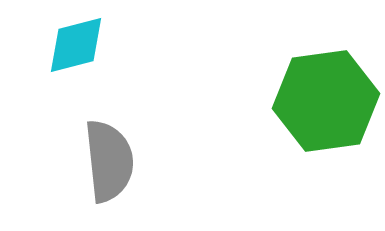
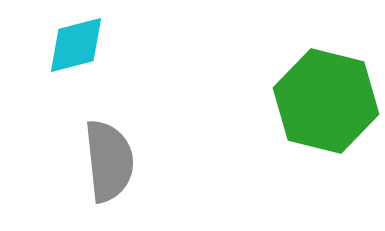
green hexagon: rotated 22 degrees clockwise
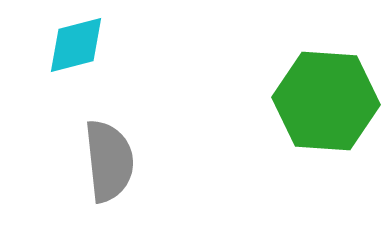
green hexagon: rotated 10 degrees counterclockwise
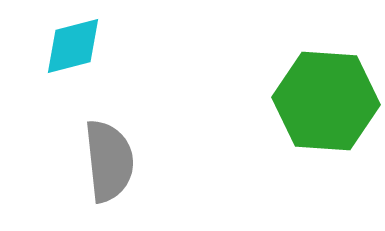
cyan diamond: moved 3 px left, 1 px down
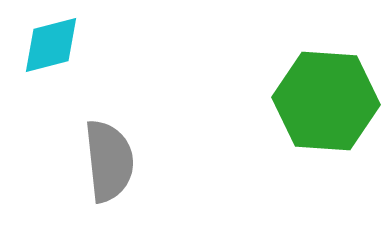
cyan diamond: moved 22 px left, 1 px up
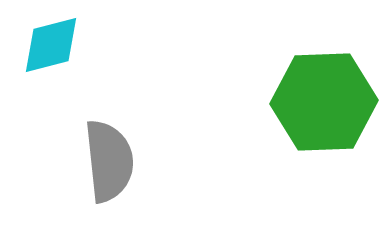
green hexagon: moved 2 px left, 1 px down; rotated 6 degrees counterclockwise
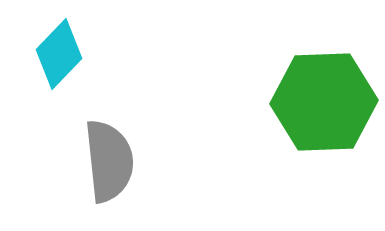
cyan diamond: moved 8 px right, 9 px down; rotated 32 degrees counterclockwise
